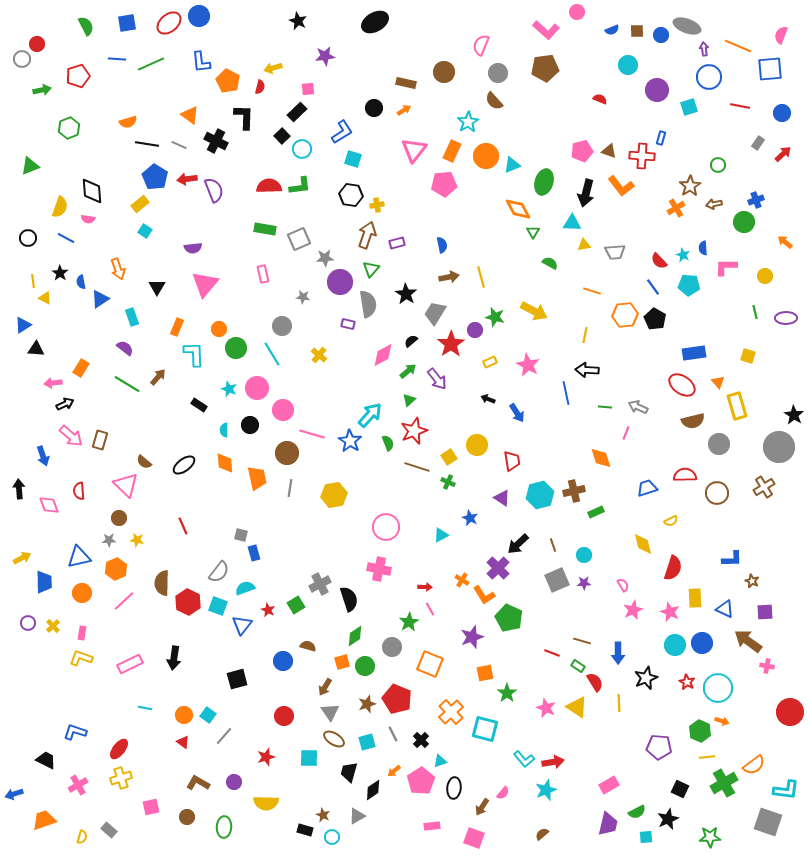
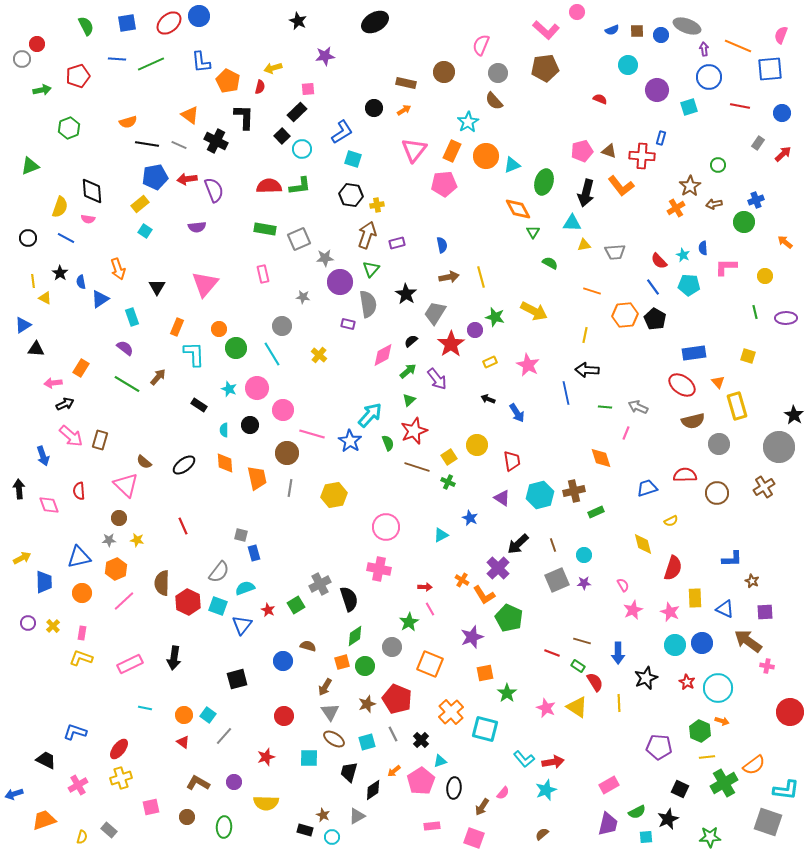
blue pentagon at (155, 177): rotated 30 degrees clockwise
purple semicircle at (193, 248): moved 4 px right, 21 px up
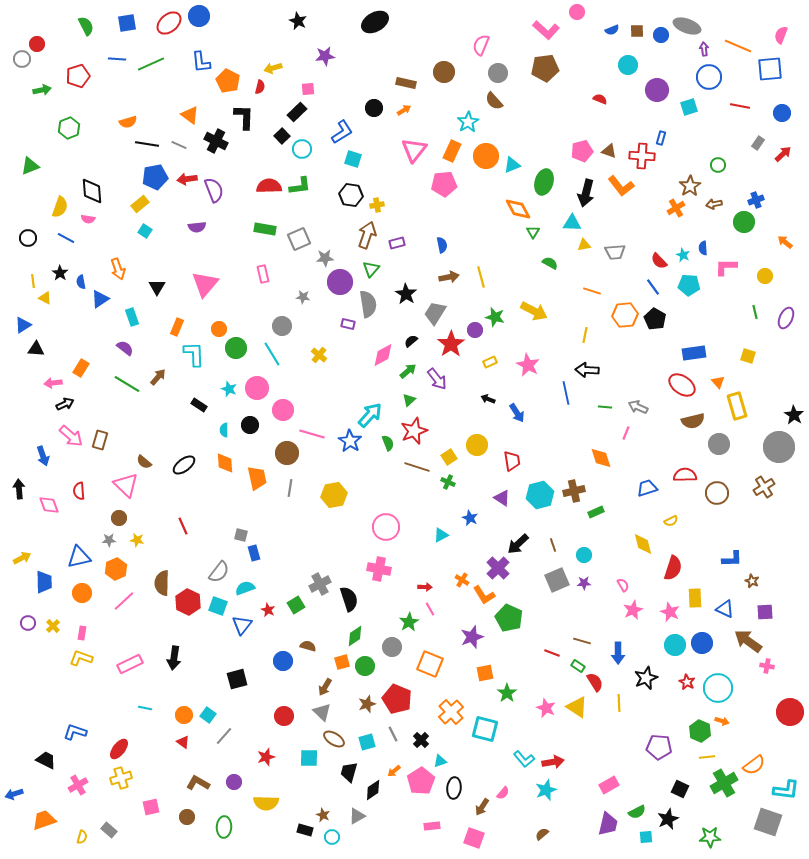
purple ellipse at (786, 318): rotated 65 degrees counterclockwise
gray triangle at (330, 712): moved 8 px left; rotated 12 degrees counterclockwise
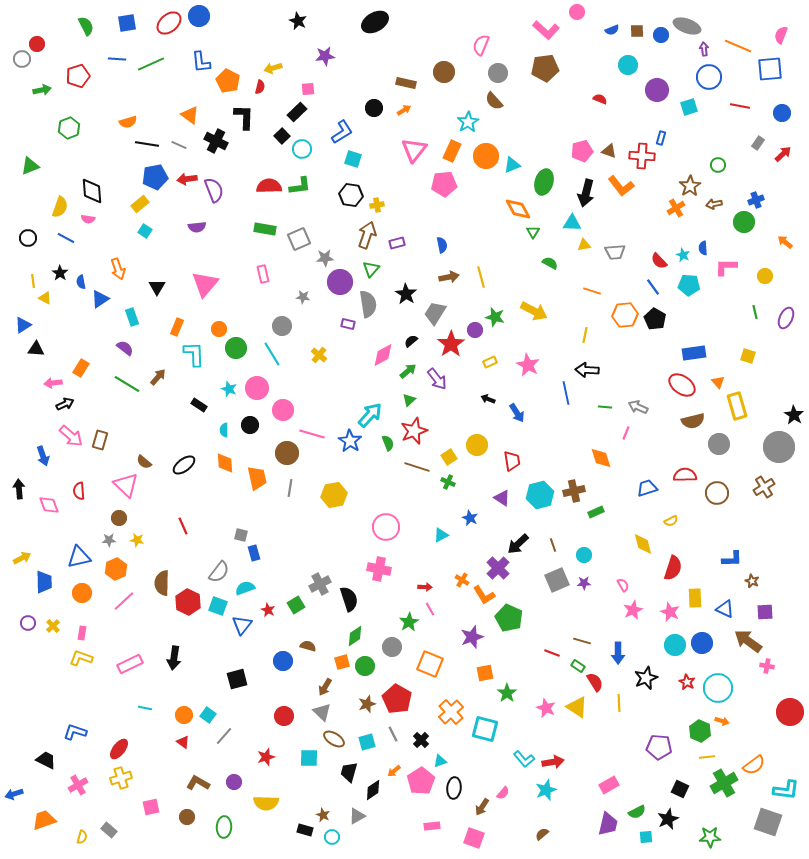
red pentagon at (397, 699): rotated 8 degrees clockwise
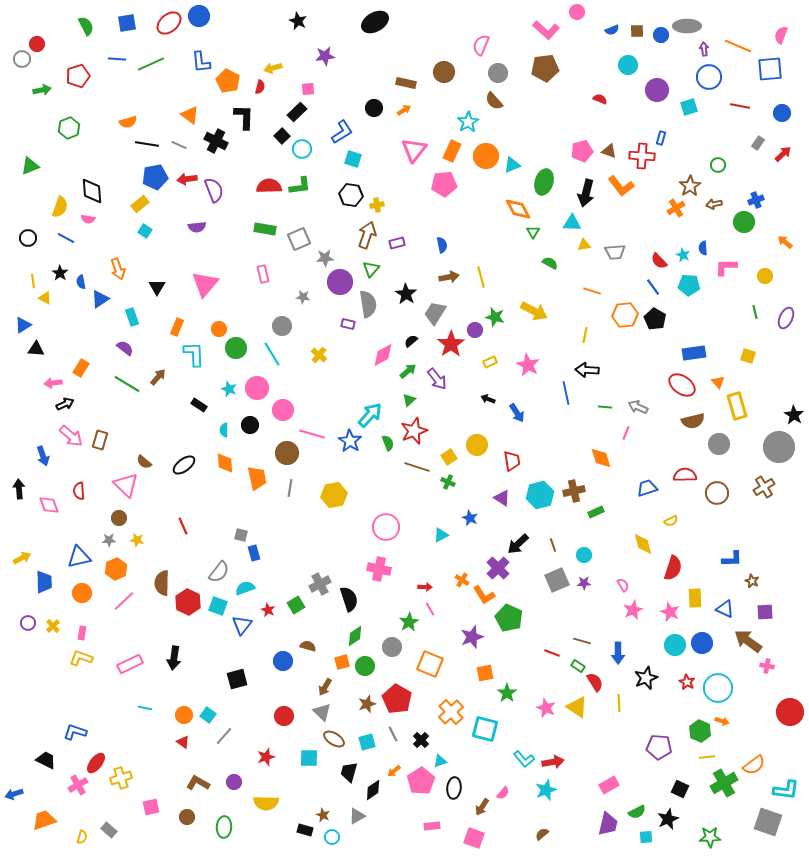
gray ellipse at (687, 26): rotated 20 degrees counterclockwise
red ellipse at (119, 749): moved 23 px left, 14 px down
